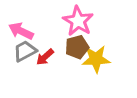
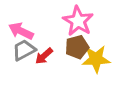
gray trapezoid: moved 1 px left, 1 px up
red arrow: moved 1 px left, 1 px up
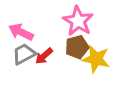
pink arrow: moved 1 px down
gray trapezoid: moved 4 px down
yellow star: rotated 16 degrees clockwise
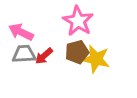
brown pentagon: moved 5 px down
gray trapezoid: rotated 25 degrees clockwise
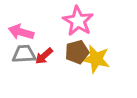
pink arrow: rotated 10 degrees counterclockwise
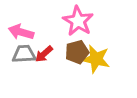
red arrow: moved 2 px up
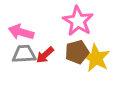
red arrow: moved 1 px right, 1 px down
yellow star: moved 1 px up; rotated 16 degrees clockwise
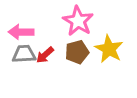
pink arrow: rotated 15 degrees counterclockwise
yellow star: moved 13 px right, 9 px up
